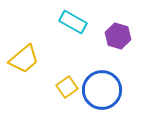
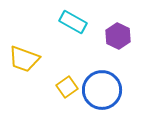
purple hexagon: rotated 10 degrees clockwise
yellow trapezoid: rotated 60 degrees clockwise
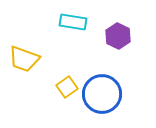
cyan rectangle: rotated 20 degrees counterclockwise
blue circle: moved 4 px down
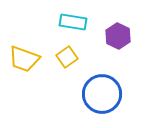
yellow square: moved 30 px up
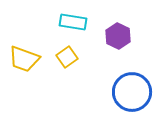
blue circle: moved 30 px right, 2 px up
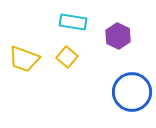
yellow square: rotated 15 degrees counterclockwise
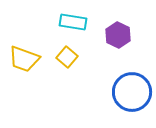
purple hexagon: moved 1 px up
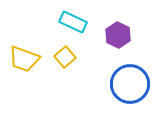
cyan rectangle: rotated 16 degrees clockwise
yellow square: moved 2 px left; rotated 10 degrees clockwise
blue circle: moved 2 px left, 8 px up
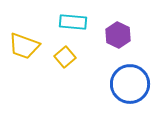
cyan rectangle: rotated 20 degrees counterclockwise
yellow trapezoid: moved 13 px up
